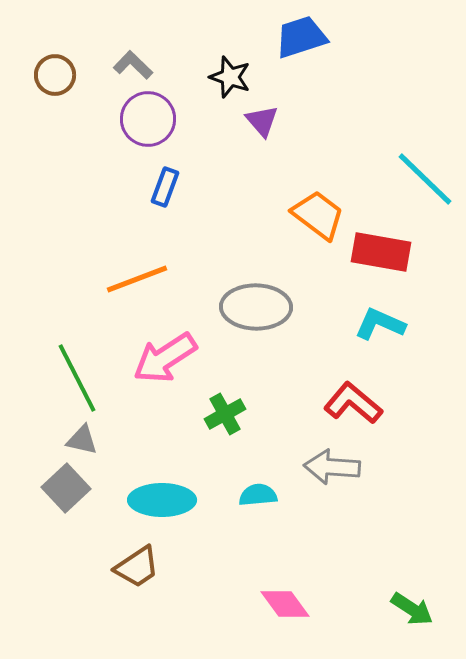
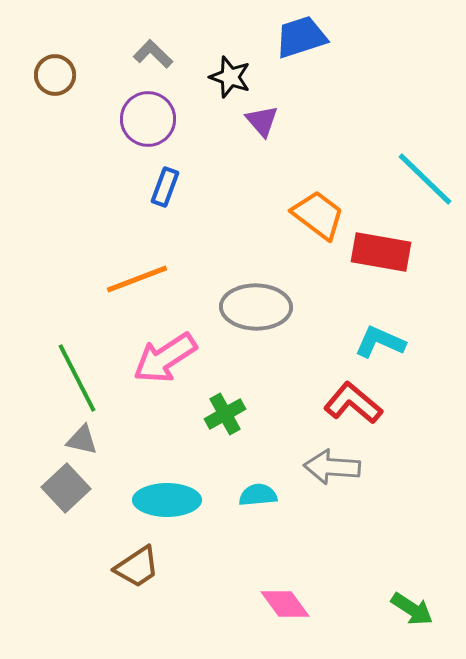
gray L-shape: moved 20 px right, 11 px up
cyan L-shape: moved 18 px down
cyan ellipse: moved 5 px right
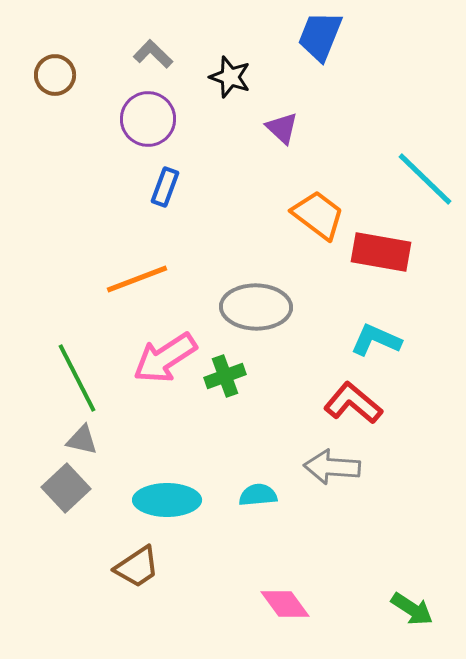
blue trapezoid: moved 19 px right, 1 px up; rotated 50 degrees counterclockwise
purple triangle: moved 20 px right, 7 px down; rotated 6 degrees counterclockwise
cyan L-shape: moved 4 px left, 2 px up
green cross: moved 38 px up; rotated 9 degrees clockwise
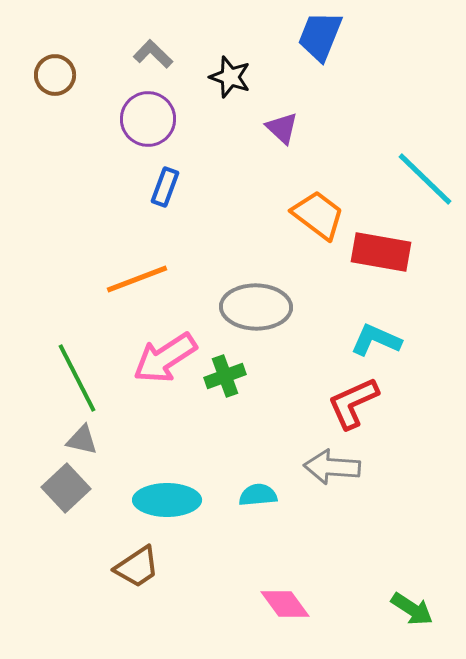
red L-shape: rotated 64 degrees counterclockwise
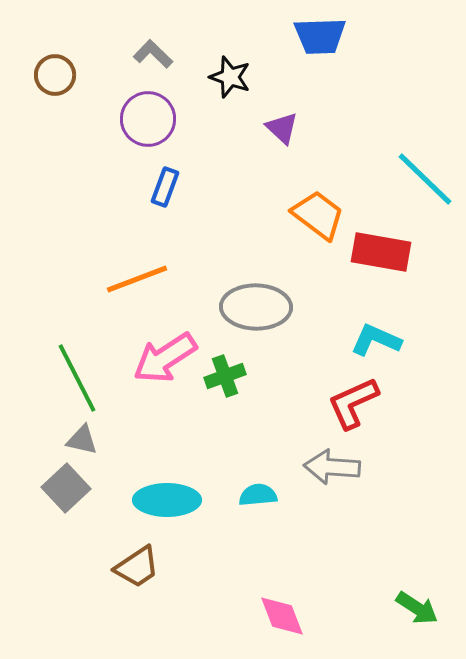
blue trapezoid: rotated 114 degrees counterclockwise
pink diamond: moved 3 px left, 12 px down; rotated 15 degrees clockwise
green arrow: moved 5 px right, 1 px up
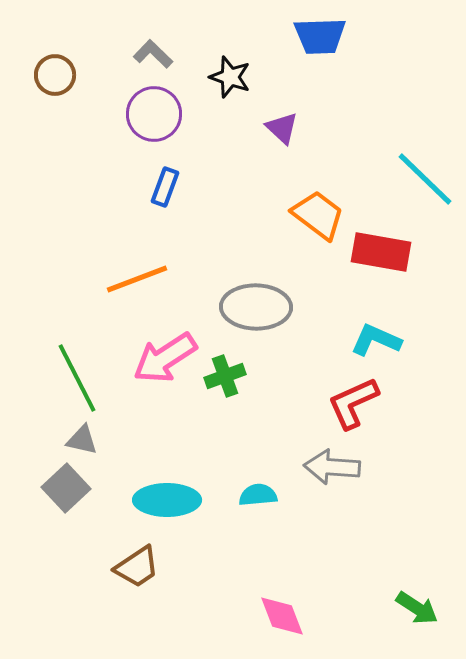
purple circle: moved 6 px right, 5 px up
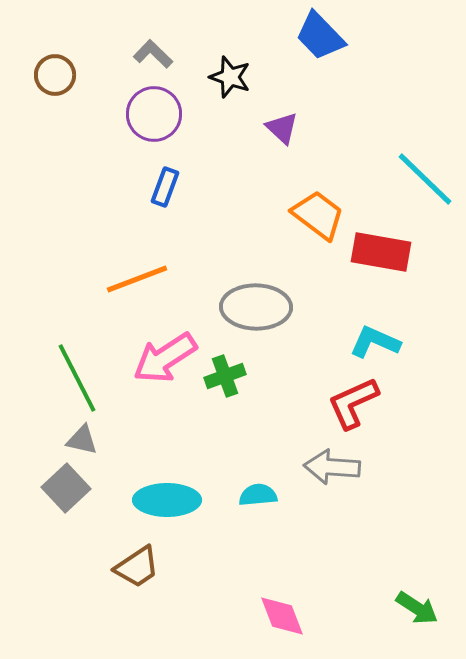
blue trapezoid: rotated 48 degrees clockwise
cyan L-shape: moved 1 px left, 2 px down
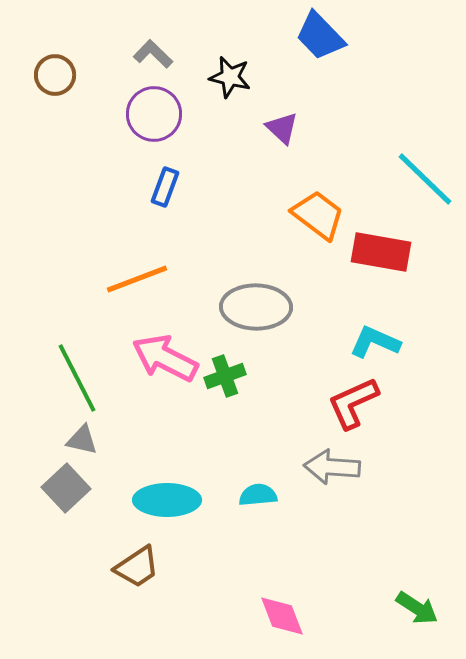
black star: rotated 6 degrees counterclockwise
pink arrow: rotated 60 degrees clockwise
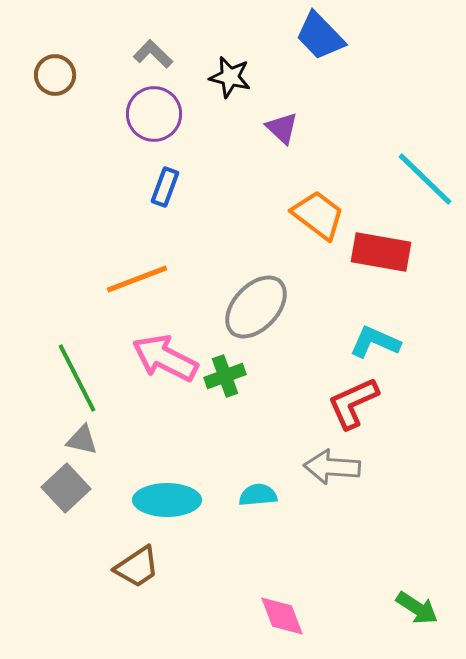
gray ellipse: rotated 48 degrees counterclockwise
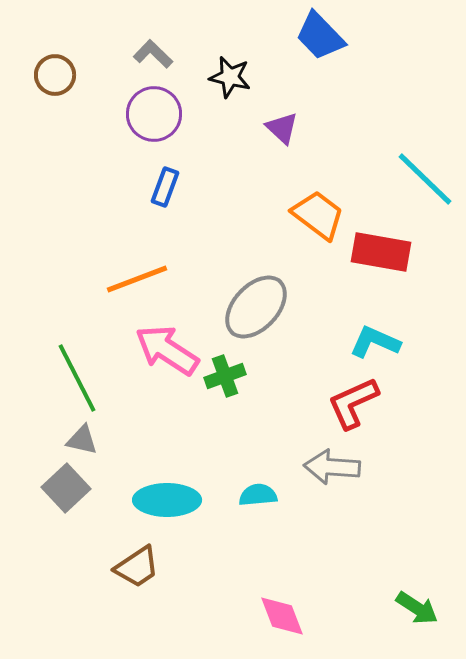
pink arrow: moved 2 px right, 8 px up; rotated 6 degrees clockwise
